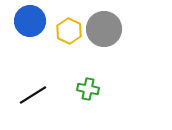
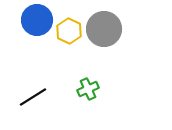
blue circle: moved 7 px right, 1 px up
green cross: rotated 35 degrees counterclockwise
black line: moved 2 px down
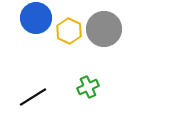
blue circle: moved 1 px left, 2 px up
green cross: moved 2 px up
